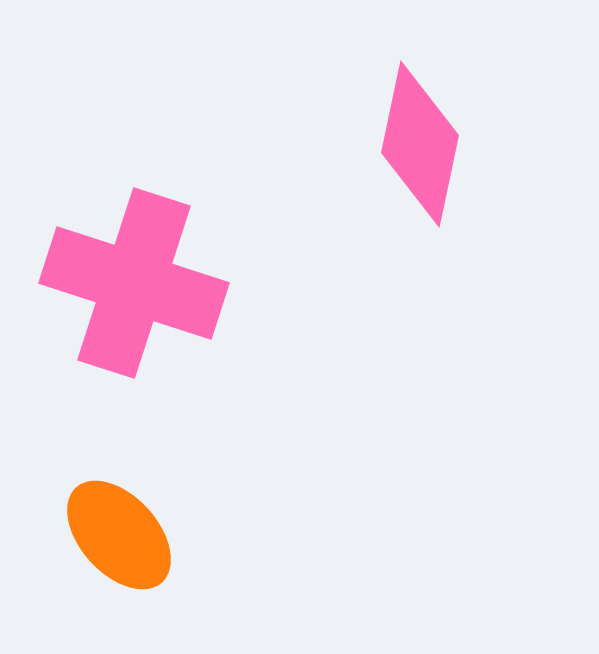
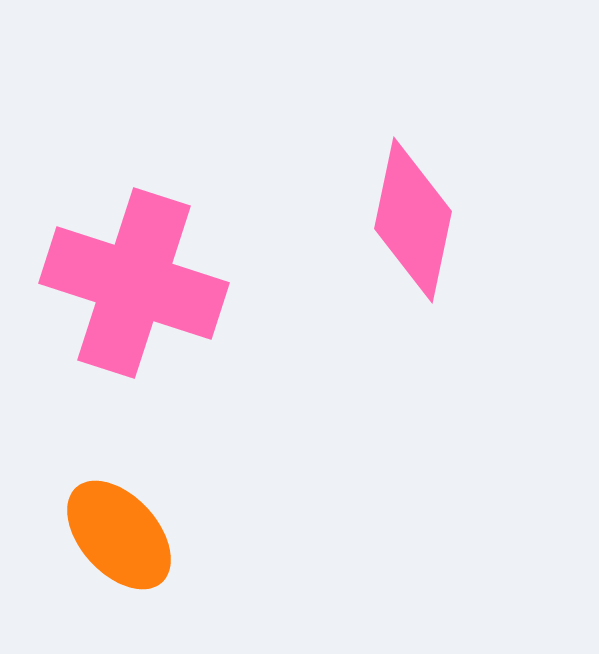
pink diamond: moved 7 px left, 76 px down
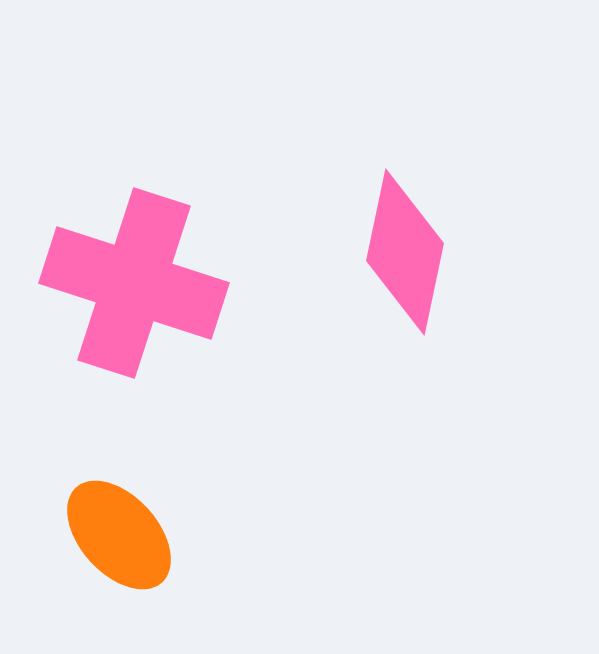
pink diamond: moved 8 px left, 32 px down
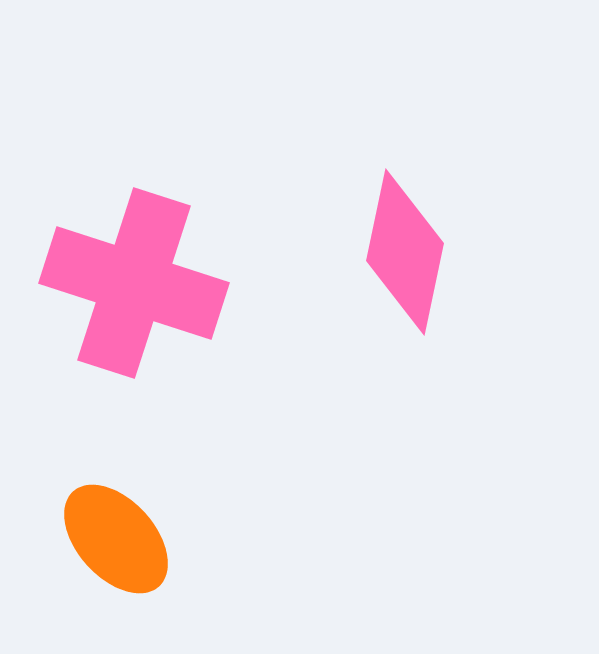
orange ellipse: moved 3 px left, 4 px down
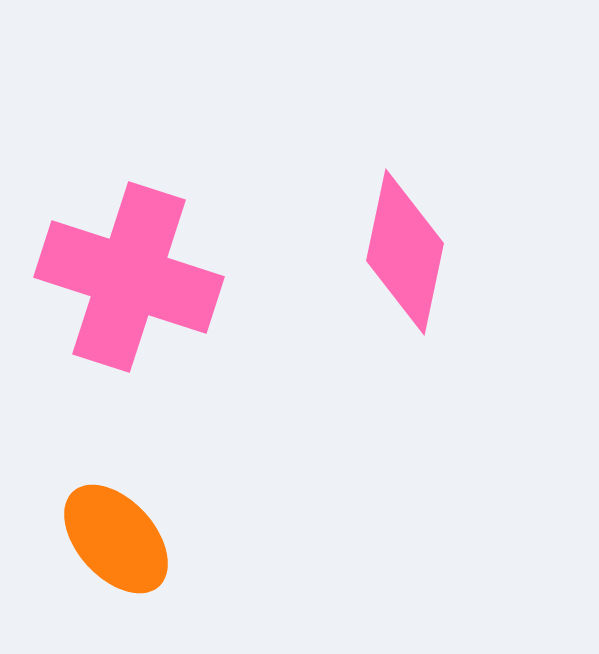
pink cross: moved 5 px left, 6 px up
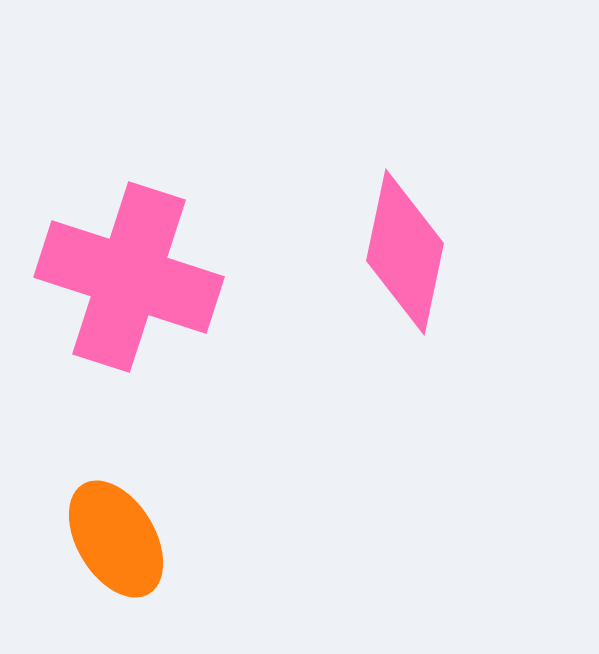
orange ellipse: rotated 11 degrees clockwise
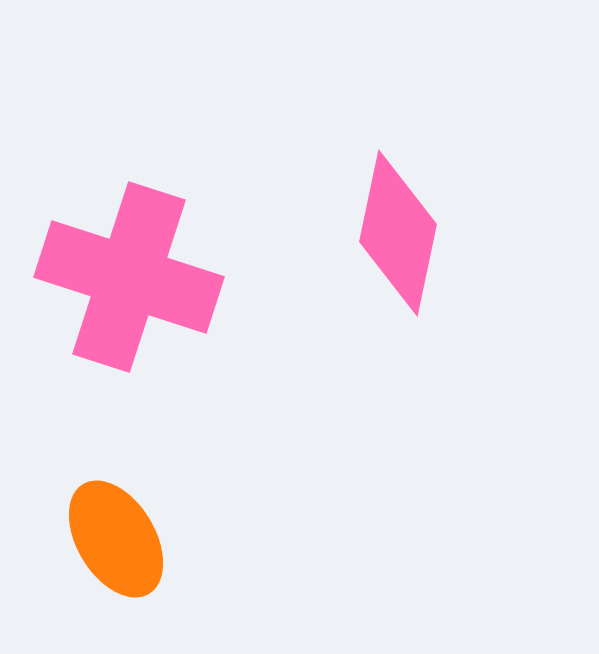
pink diamond: moved 7 px left, 19 px up
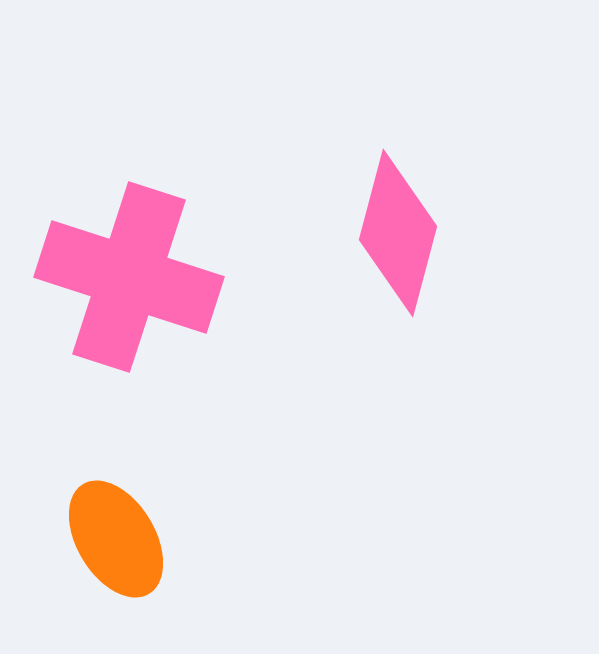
pink diamond: rotated 3 degrees clockwise
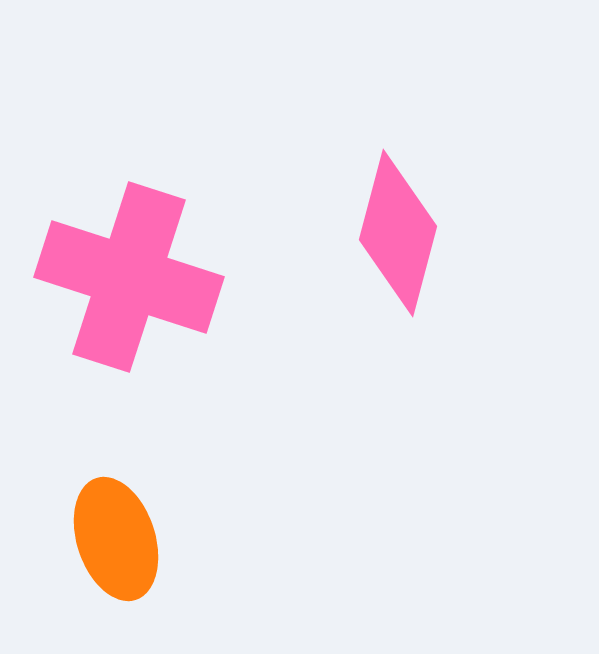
orange ellipse: rotated 13 degrees clockwise
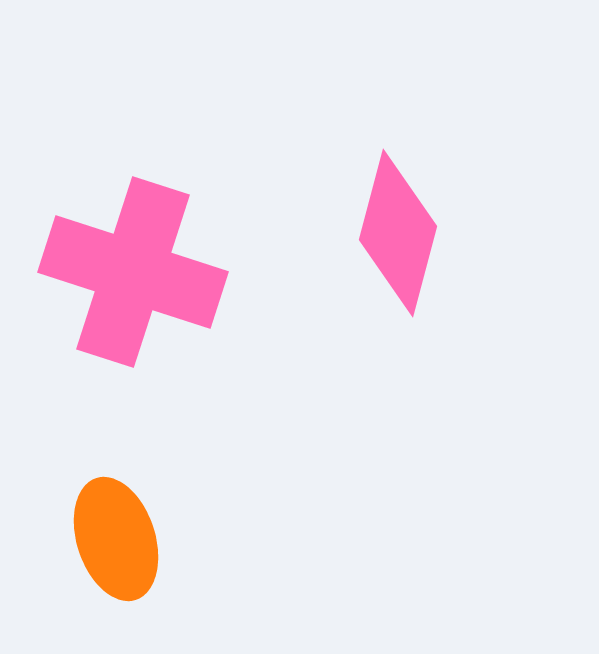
pink cross: moved 4 px right, 5 px up
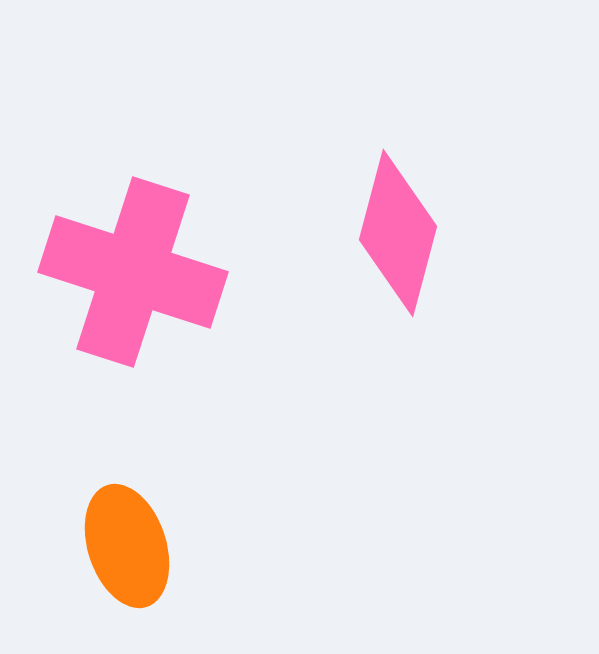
orange ellipse: moved 11 px right, 7 px down
